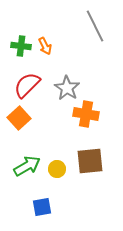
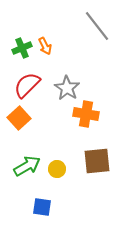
gray line: moved 2 px right; rotated 12 degrees counterclockwise
green cross: moved 1 px right, 2 px down; rotated 30 degrees counterclockwise
brown square: moved 7 px right
blue square: rotated 18 degrees clockwise
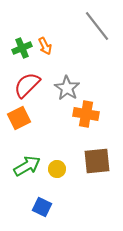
orange square: rotated 15 degrees clockwise
blue square: rotated 18 degrees clockwise
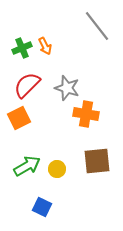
gray star: rotated 15 degrees counterclockwise
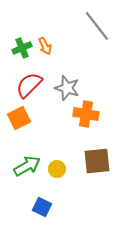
red semicircle: moved 2 px right
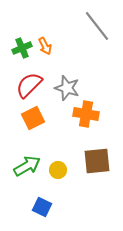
orange square: moved 14 px right
yellow circle: moved 1 px right, 1 px down
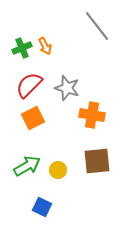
orange cross: moved 6 px right, 1 px down
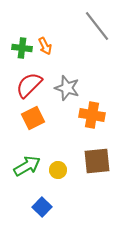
green cross: rotated 30 degrees clockwise
blue square: rotated 18 degrees clockwise
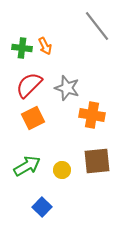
yellow circle: moved 4 px right
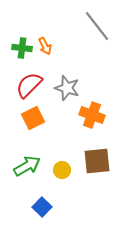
orange cross: rotated 10 degrees clockwise
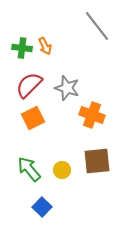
green arrow: moved 2 px right, 3 px down; rotated 100 degrees counterclockwise
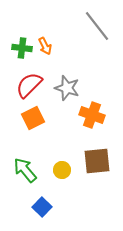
green arrow: moved 4 px left, 1 px down
